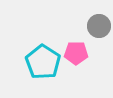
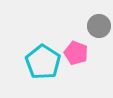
pink pentagon: rotated 20 degrees clockwise
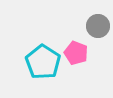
gray circle: moved 1 px left
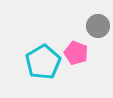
cyan pentagon: rotated 8 degrees clockwise
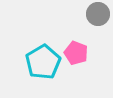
gray circle: moved 12 px up
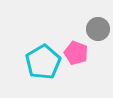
gray circle: moved 15 px down
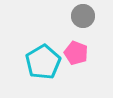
gray circle: moved 15 px left, 13 px up
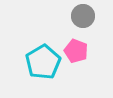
pink pentagon: moved 2 px up
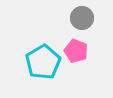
gray circle: moved 1 px left, 2 px down
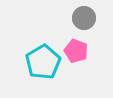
gray circle: moved 2 px right
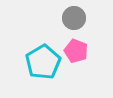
gray circle: moved 10 px left
